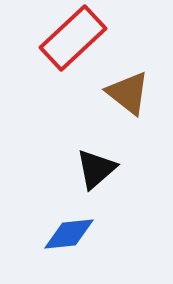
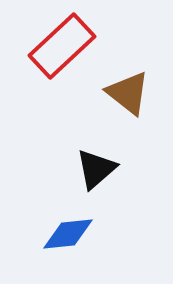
red rectangle: moved 11 px left, 8 px down
blue diamond: moved 1 px left
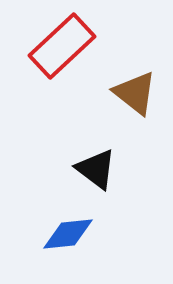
brown triangle: moved 7 px right
black triangle: rotated 42 degrees counterclockwise
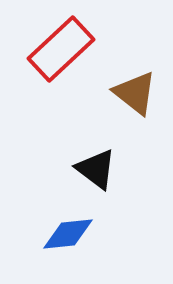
red rectangle: moved 1 px left, 3 px down
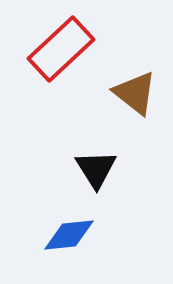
black triangle: rotated 21 degrees clockwise
blue diamond: moved 1 px right, 1 px down
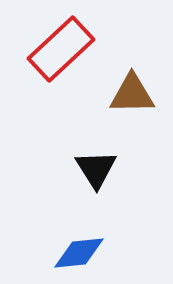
brown triangle: moved 3 px left, 1 px down; rotated 39 degrees counterclockwise
blue diamond: moved 10 px right, 18 px down
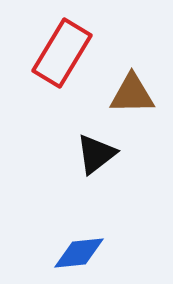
red rectangle: moved 1 px right, 4 px down; rotated 16 degrees counterclockwise
black triangle: moved 15 px up; rotated 24 degrees clockwise
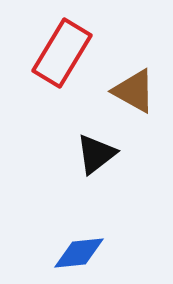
brown triangle: moved 2 px right, 3 px up; rotated 30 degrees clockwise
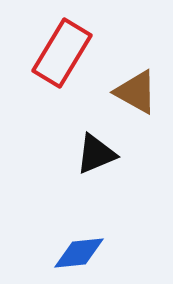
brown triangle: moved 2 px right, 1 px down
black triangle: rotated 15 degrees clockwise
